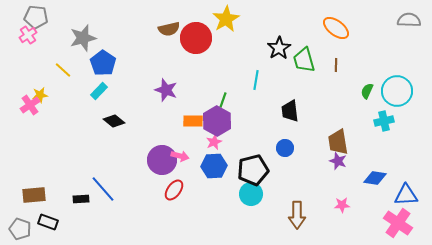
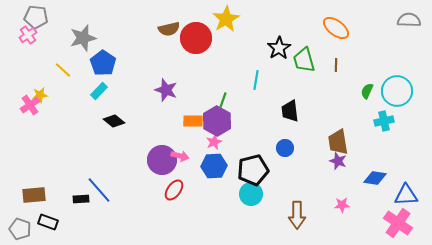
blue line at (103, 189): moved 4 px left, 1 px down
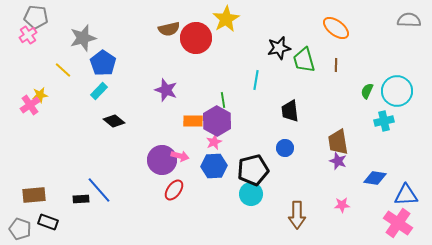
black star at (279, 48): rotated 20 degrees clockwise
green line at (223, 100): rotated 28 degrees counterclockwise
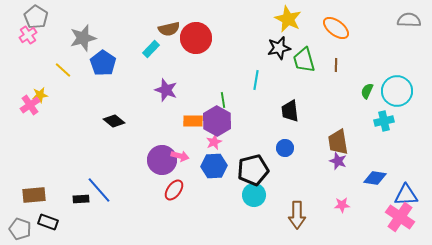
gray pentagon at (36, 17): rotated 25 degrees clockwise
yellow star at (226, 19): moved 62 px right; rotated 16 degrees counterclockwise
cyan rectangle at (99, 91): moved 52 px right, 42 px up
cyan circle at (251, 194): moved 3 px right, 1 px down
pink cross at (398, 223): moved 2 px right, 6 px up
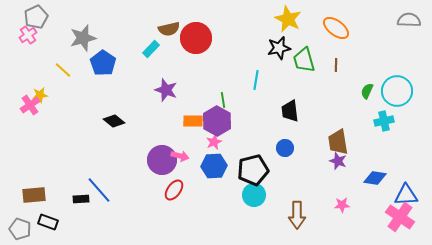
gray pentagon at (36, 17): rotated 15 degrees clockwise
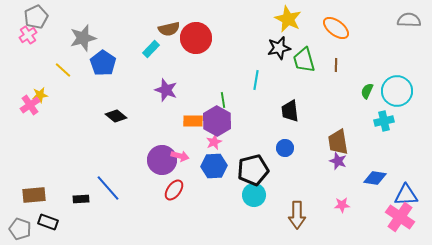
black diamond at (114, 121): moved 2 px right, 5 px up
blue line at (99, 190): moved 9 px right, 2 px up
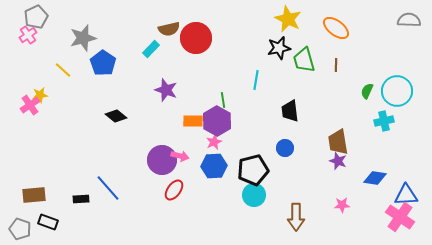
brown arrow at (297, 215): moved 1 px left, 2 px down
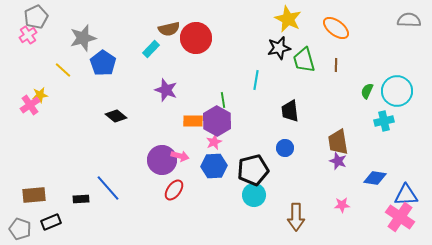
black rectangle at (48, 222): moved 3 px right; rotated 42 degrees counterclockwise
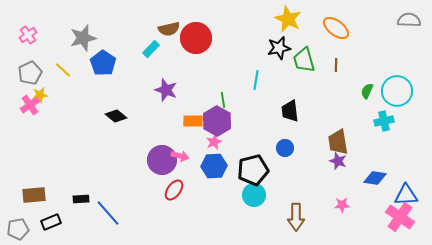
gray pentagon at (36, 17): moved 6 px left, 56 px down
blue line at (108, 188): moved 25 px down
gray pentagon at (20, 229): moved 2 px left; rotated 30 degrees counterclockwise
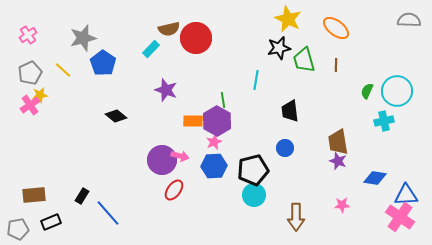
black rectangle at (81, 199): moved 1 px right, 3 px up; rotated 56 degrees counterclockwise
